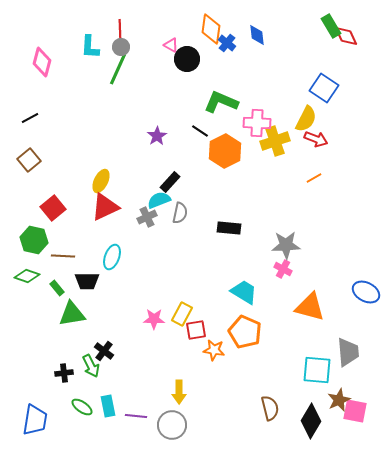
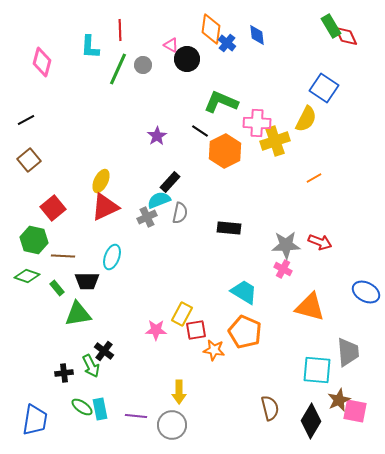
gray circle at (121, 47): moved 22 px right, 18 px down
black line at (30, 118): moved 4 px left, 2 px down
red arrow at (316, 139): moved 4 px right, 103 px down
green triangle at (72, 314): moved 6 px right
pink star at (154, 319): moved 2 px right, 11 px down
cyan rectangle at (108, 406): moved 8 px left, 3 px down
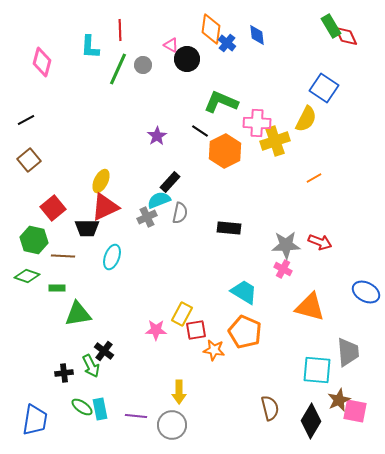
black trapezoid at (87, 281): moved 53 px up
green rectangle at (57, 288): rotated 49 degrees counterclockwise
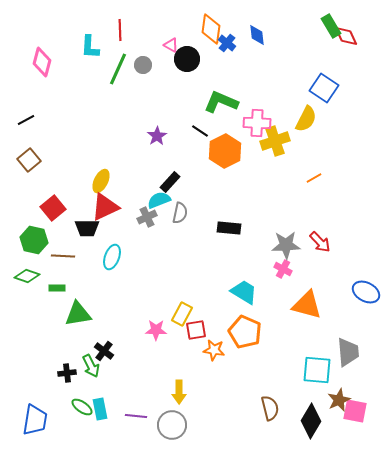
red arrow at (320, 242): rotated 25 degrees clockwise
orange triangle at (310, 307): moved 3 px left, 2 px up
black cross at (64, 373): moved 3 px right
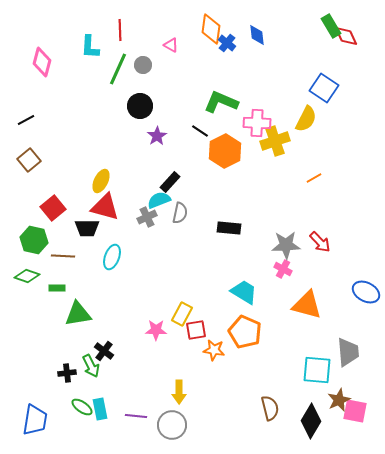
black circle at (187, 59): moved 47 px left, 47 px down
red triangle at (105, 207): rotated 40 degrees clockwise
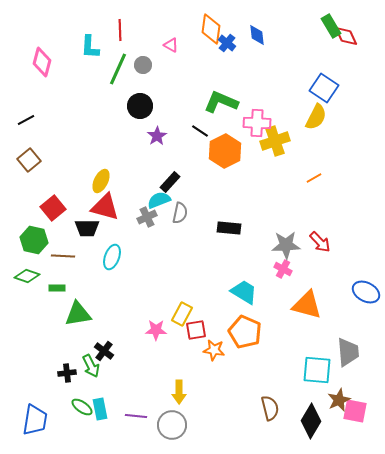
yellow semicircle at (306, 119): moved 10 px right, 2 px up
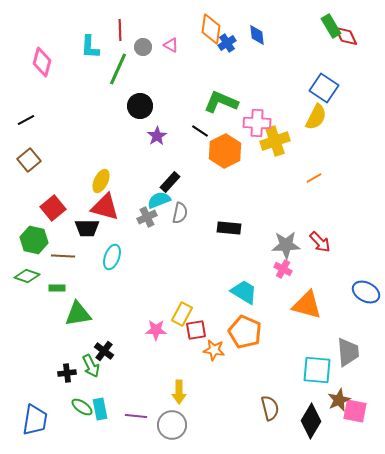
blue cross at (227, 43): rotated 18 degrees clockwise
gray circle at (143, 65): moved 18 px up
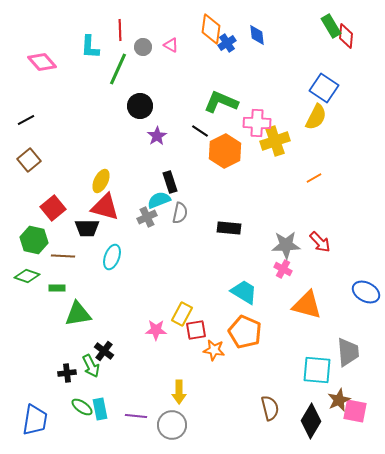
red diamond at (346, 36): rotated 30 degrees clockwise
pink diamond at (42, 62): rotated 56 degrees counterclockwise
black rectangle at (170, 182): rotated 60 degrees counterclockwise
